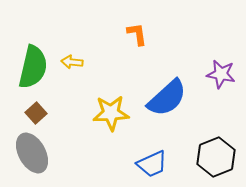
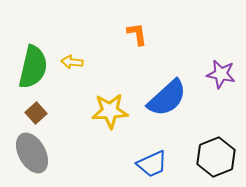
yellow star: moved 1 px left, 2 px up
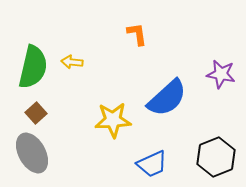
yellow star: moved 3 px right, 9 px down
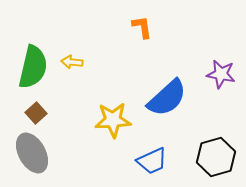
orange L-shape: moved 5 px right, 7 px up
black hexagon: rotated 6 degrees clockwise
blue trapezoid: moved 3 px up
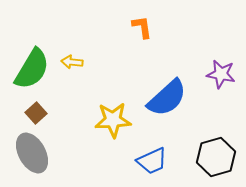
green semicircle: moved 1 px left, 2 px down; rotated 18 degrees clockwise
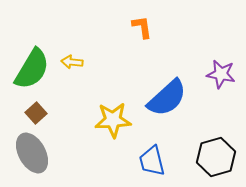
blue trapezoid: rotated 100 degrees clockwise
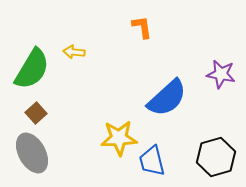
yellow arrow: moved 2 px right, 10 px up
yellow star: moved 6 px right, 18 px down
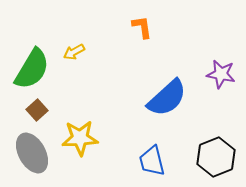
yellow arrow: rotated 35 degrees counterclockwise
brown square: moved 1 px right, 3 px up
yellow star: moved 39 px left
black hexagon: rotated 6 degrees counterclockwise
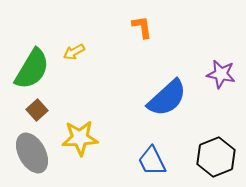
blue trapezoid: rotated 12 degrees counterclockwise
